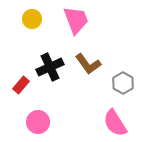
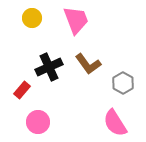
yellow circle: moved 1 px up
black cross: moved 1 px left
red rectangle: moved 1 px right, 5 px down
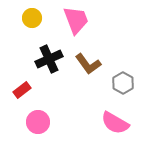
black cross: moved 8 px up
red rectangle: rotated 12 degrees clockwise
pink semicircle: rotated 28 degrees counterclockwise
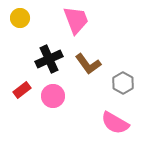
yellow circle: moved 12 px left
pink circle: moved 15 px right, 26 px up
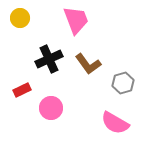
gray hexagon: rotated 15 degrees clockwise
red rectangle: rotated 12 degrees clockwise
pink circle: moved 2 px left, 12 px down
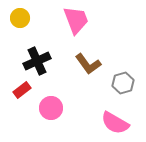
black cross: moved 12 px left, 2 px down
red rectangle: rotated 12 degrees counterclockwise
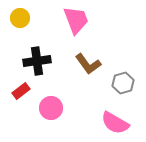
black cross: rotated 16 degrees clockwise
red rectangle: moved 1 px left, 1 px down
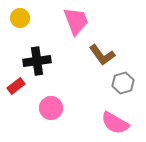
pink trapezoid: moved 1 px down
brown L-shape: moved 14 px right, 9 px up
red rectangle: moved 5 px left, 5 px up
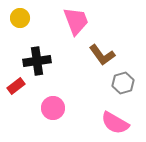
pink circle: moved 2 px right
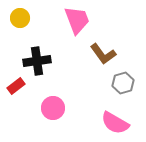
pink trapezoid: moved 1 px right, 1 px up
brown L-shape: moved 1 px right, 1 px up
